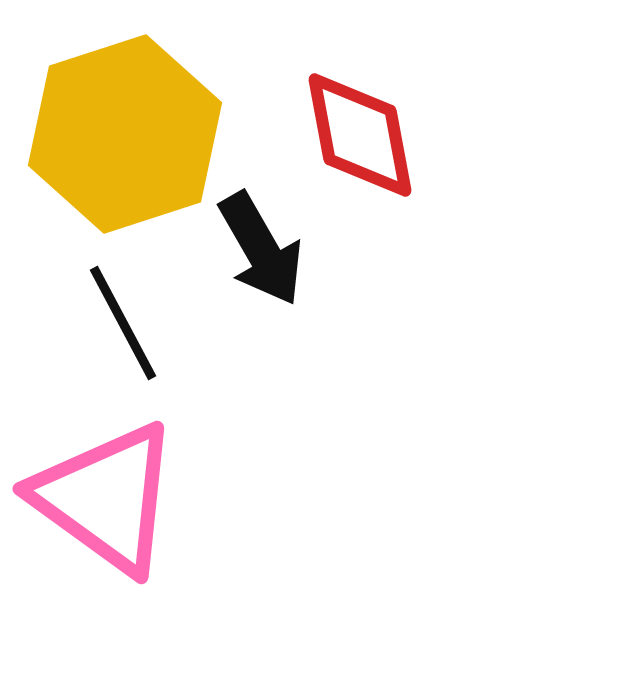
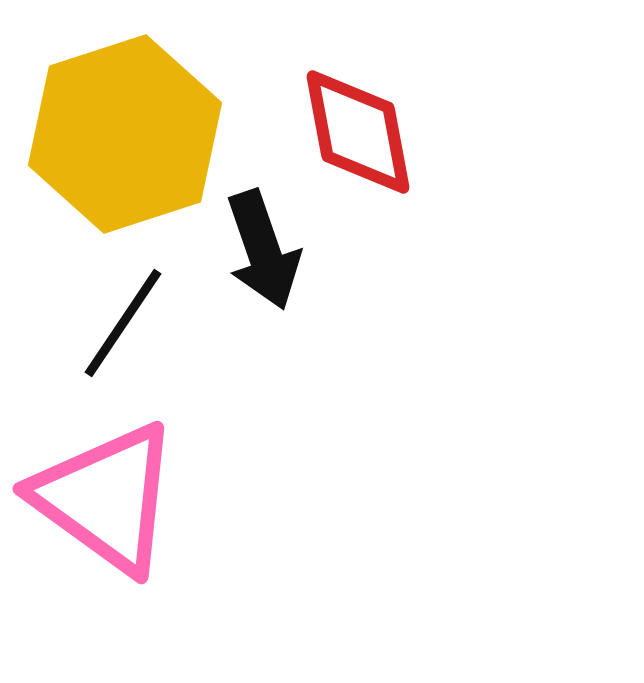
red diamond: moved 2 px left, 3 px up
black arrow: moved 2 px right, 1 px down; rotated 11 degrees clockwise
black line: rotated 62 degrees clockwise
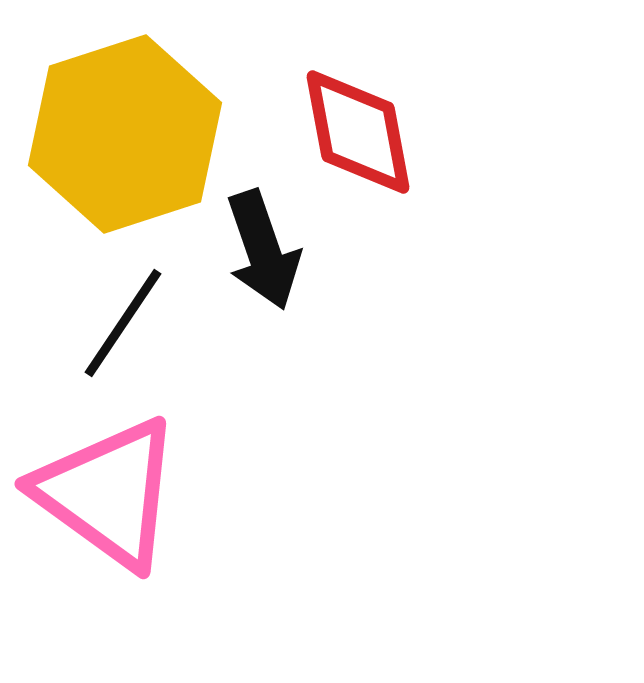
pink triangle: moved 2 px right, 5 px up
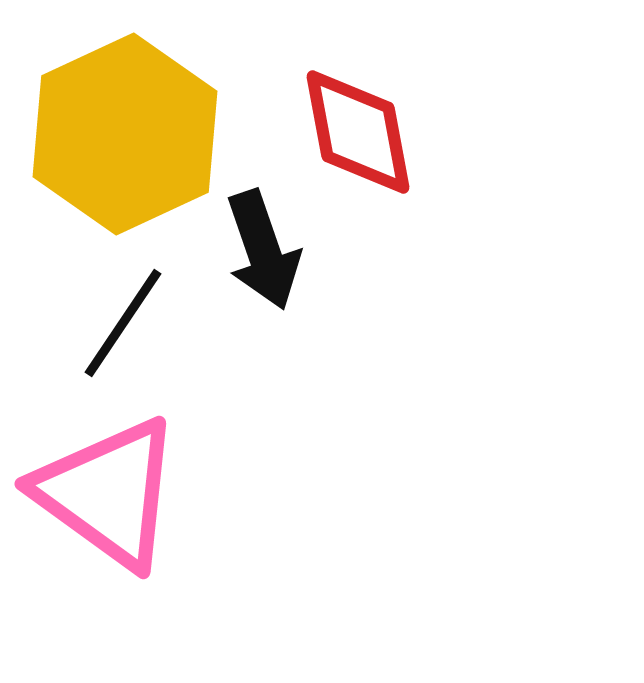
yellow hexagon: rotated 7 degrees counterclockwise
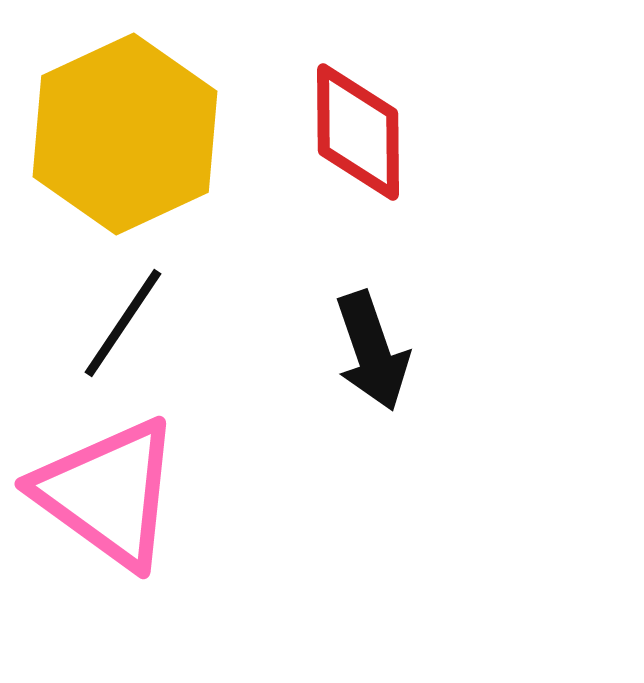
red diamond: rotated 10 degrees clockwise
black arrow: moved 109 px right, 101 px down
